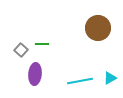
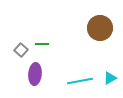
brown circle: moved 2 px right
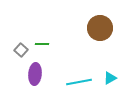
cyan line: moved 1 px left, 1 px down
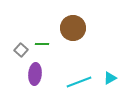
brown circle: moved 27 px left
cyan line: rotated 10 degrees counterclockwise
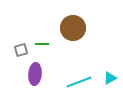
gray square: rotated 32 degrees clockwise
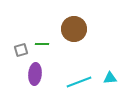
brown circle: moved 1 px right, 1 px down
cyan triangle: rotated 24 degrees clockwise
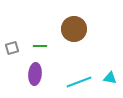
green line: moved 2 px left, 2 px down
gray square: moved 9 px left, 2 px up
cyan triangle: rotated 16 degrees clockwise
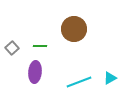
gray square: rotated 24 degrees counterclockwise
purple ellipse: moved 2 px up
cyan triangle: rotated 40 degrees counterclockwise
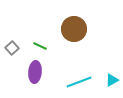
green line: rotated 24 degrees clockwise
cyan triangle: moved 2 px right, 2 px down
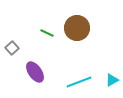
brown circle: moved 3 px right, 1 px up
green line: moved 7 px right, 13 px up
purple ellipse: rotated 40 degrees counterclockwise
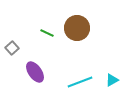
cyan line: moved 1 px right
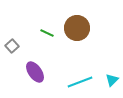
gray square: moved 2 px up
cyan triangle: rotated 16 degrees counterclockwise
